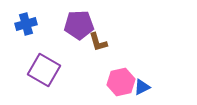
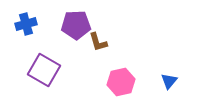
purple pentagon: moved 3 px left
blue triangle: moved 27 px right, 6 px up; rotated 24 degrees counterclockwise
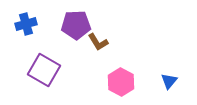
brown L-shape: rotated 15 degrees counterclockwise
pink hexagon: rotated 20 degrees counterclockwise
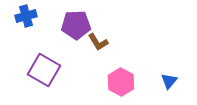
blue cross: moved 8 px up
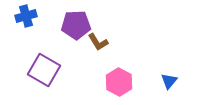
pink hexagon: moved 2 px left
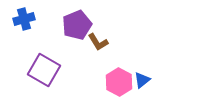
blue cross: moved 2 px left, 3 px down
purple pentagon: moved 1 px right; rotated 20 degrees counterclockwise
blue triangle: moved 27 px left, 1 px up; rotated 12 degrees clockwise
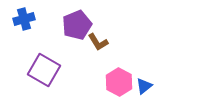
blue triangle: moved 2 px right, 6 px down
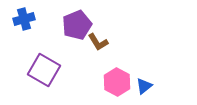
pink hexagon: moved 2 px left
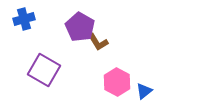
purple pentagon: moved 3 px right, 2 px down; rotated 20 degrees counterclockwise
blue triangle: moved 5 px down
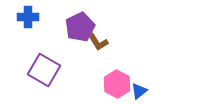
blue cross: moved 4 px right, 2 px up; rotated 15 degrees clockwise
purple pentagon: rotated 16 degrees clockwise
pink hexagon: moved 2 px down
blue triangle: moved 5 px left
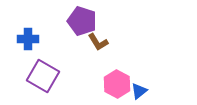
blue cross: moved 22 px down
purple pentagon: moved 2 px right, 6 px up; rotated 28 degrees counterclockwise
purple square: moved 1 px left, 6 px down
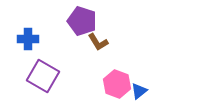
pink hexagon: rotated 8 degrees counterclockwise
